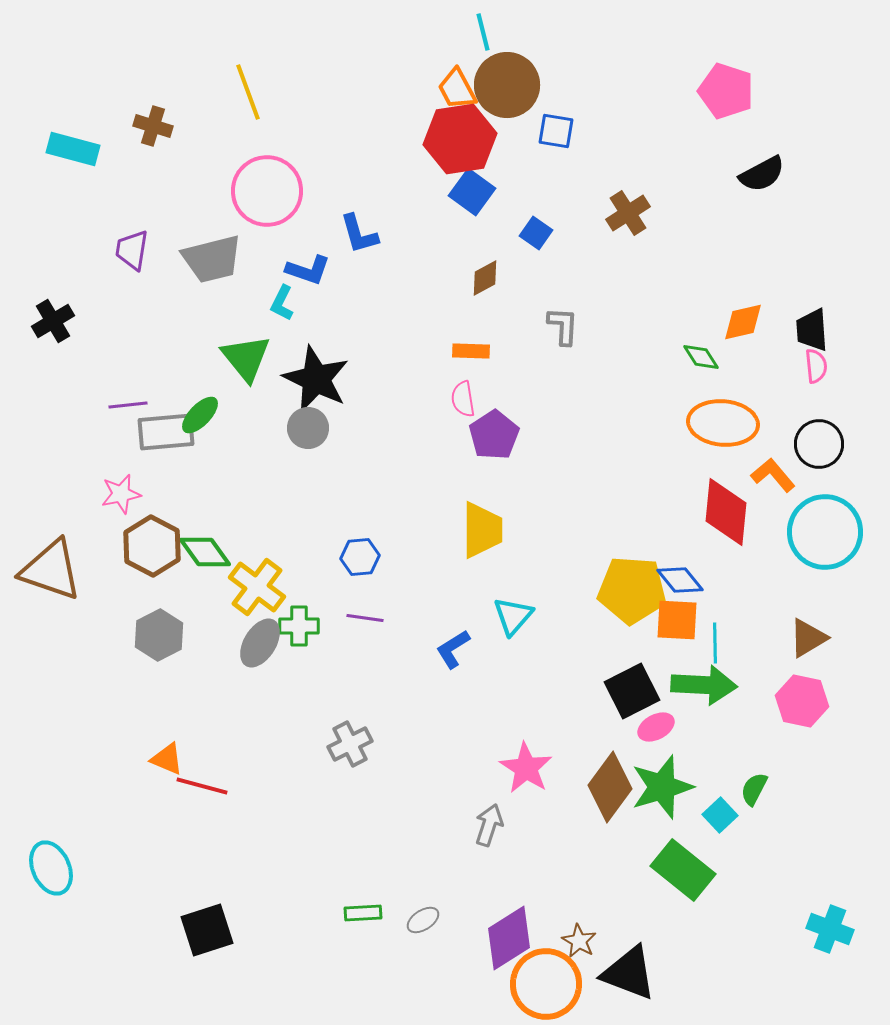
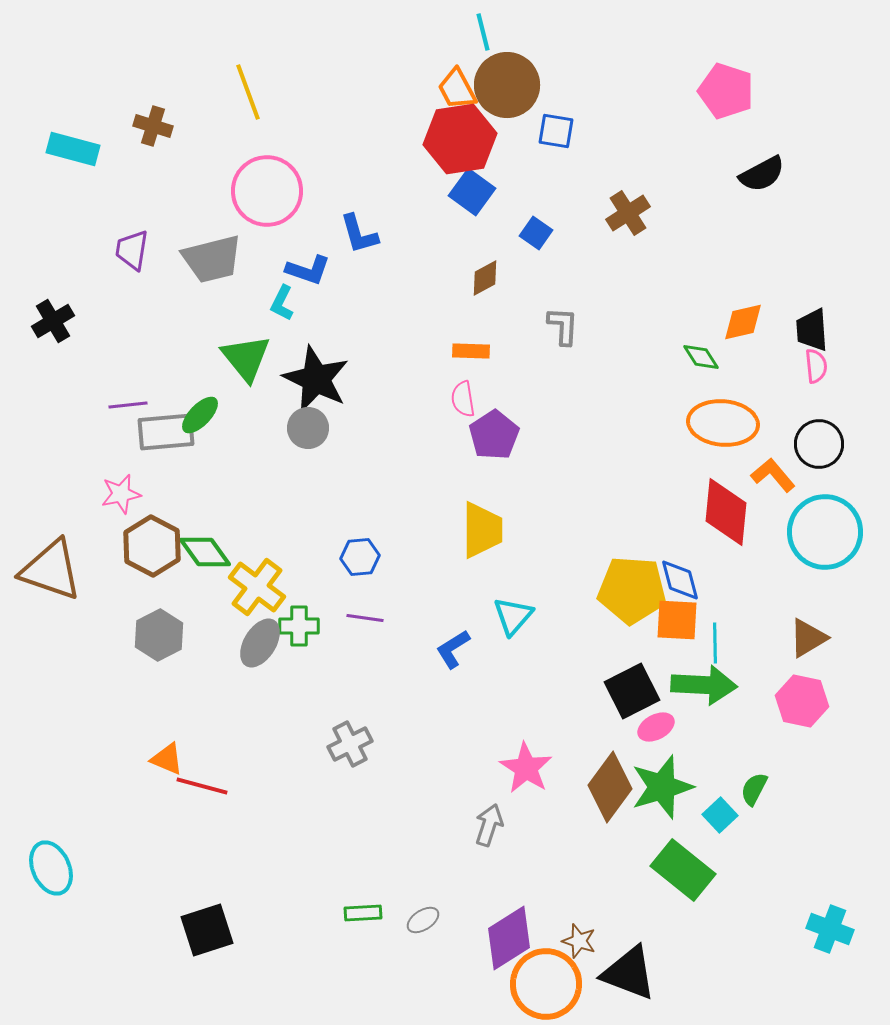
blue diamond at (680, 580): rotated 24 degrees clockwise
brown star at (579, 941): rotated 12 degrees counterclockwise
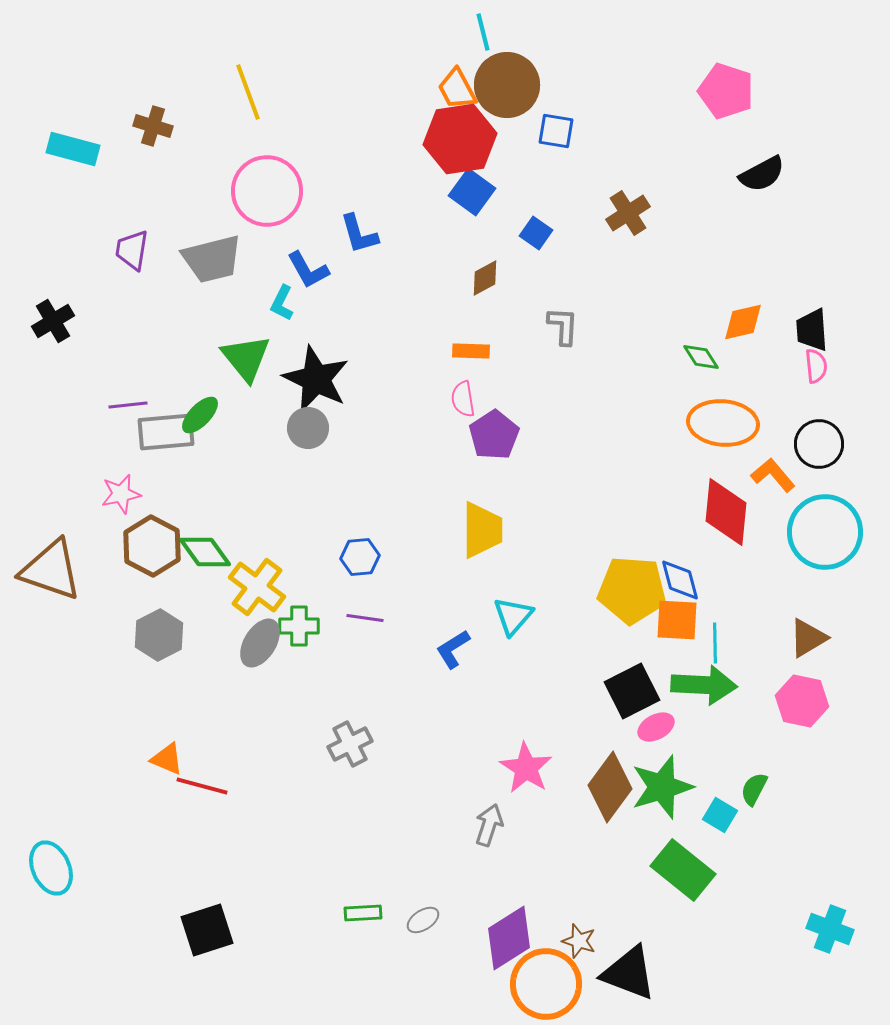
blue L-shape at (308, 270): rotated 42 degrees clockwise
cyan square at (720, 815): rotated 16 degrees counterclockwise
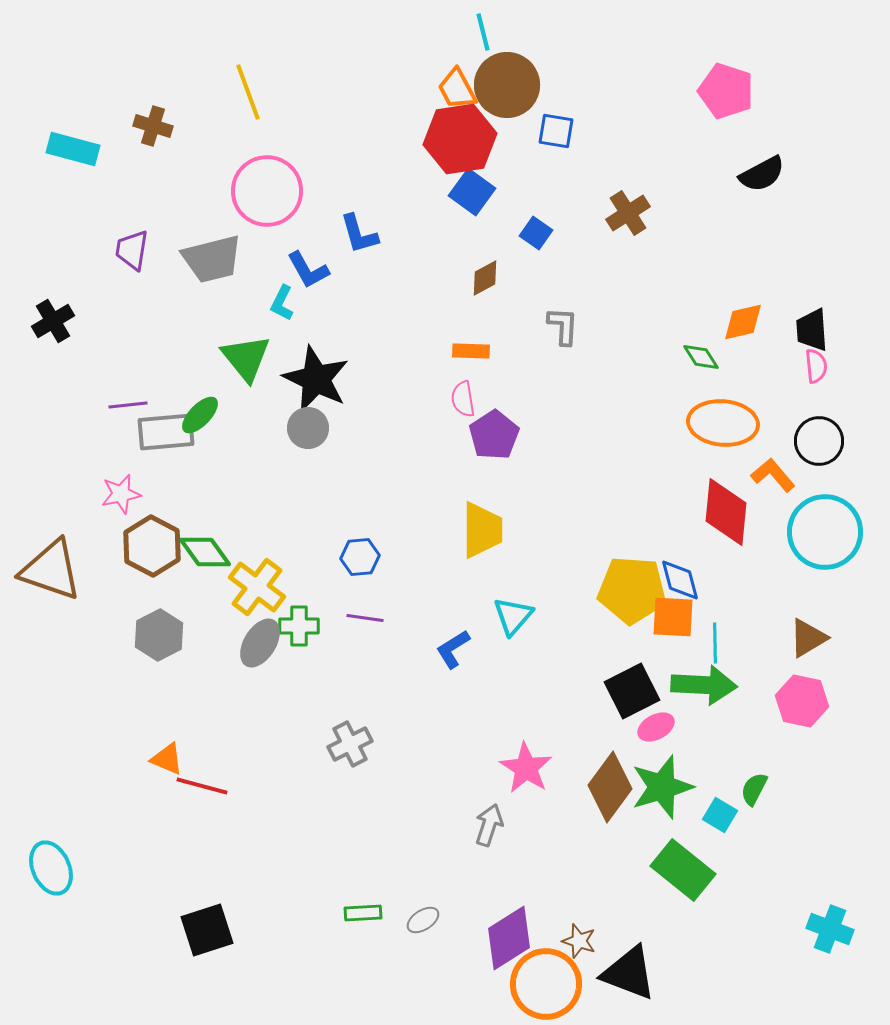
black circle at (819, 444): moved 3 px up
orange square at (677, 620): moved 4 px left, 3 px up
